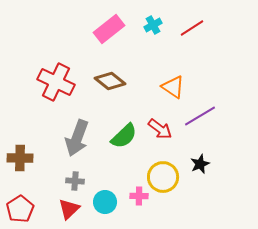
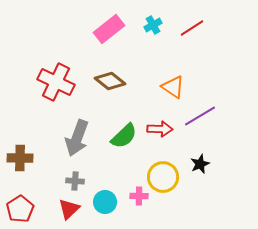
red arrow: rotated 35 degrees counterclockwise
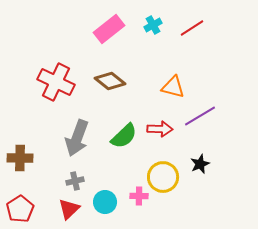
orange triangle: rotated 20 degrees counterclockwise
gray cross: rotated 18 degrees counterclockwise
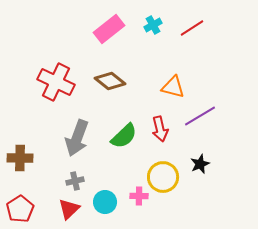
red arrow: rotated 75 degrees clockwise
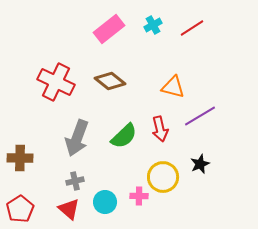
red triangle: rotated 35 degrees counterclockwise
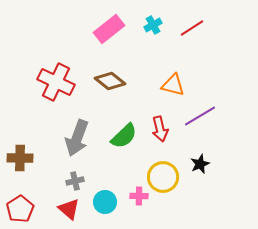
orange triangle: moved 2 px up
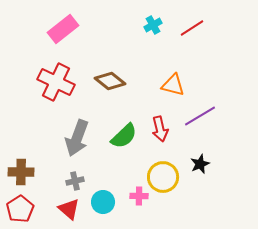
pink rectangle: moved 46 px left
brown cross: moved 1 px right, 14 px down
cyan circle: moved 2 px left
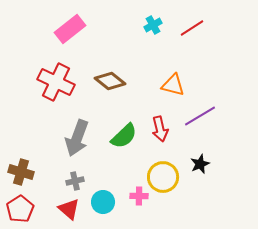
pink rectangle: moved 7 px right
brown cross: rotated 15 degrees clockwise
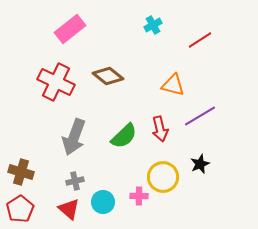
red line: moved 8 px right, 12 px down
brown diamond: moved 2 px left, 5 px up
gray arrow: moved 3 px left, 1 px up
